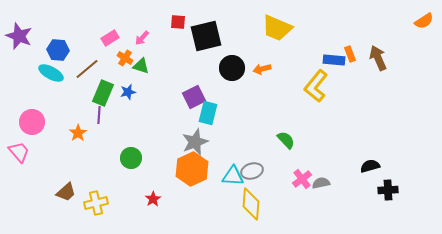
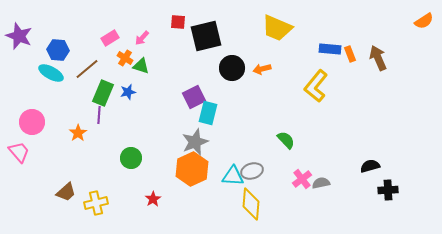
blue rectangle: moved 4 px left, 11 px up
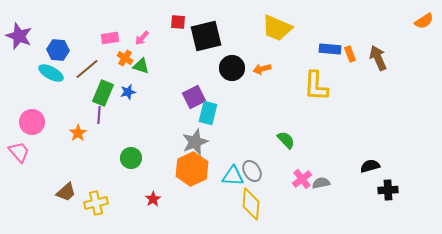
pink rectangle: rotated 24 degrees clockwise
yellow L-shape: rotated 36 degrees counterclockwise
gray ellipse: rotated 75 degrees clockwise
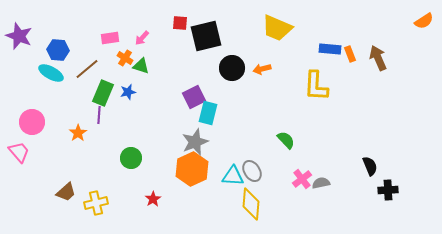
red square: moved 2 px right, 1 px down
black semicircle: rotated 84 degrees clockwise
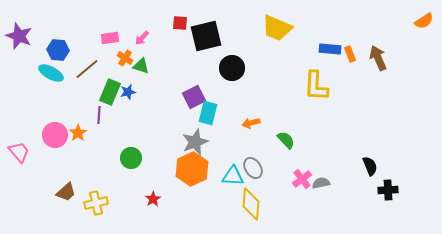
orange arrow: moved 11 px left, 54 px down
green rectangle: moved 7 px right, 1 px up
pink circle: moved 23 px right, 13 px down
gray ellipse: moved 1 px right, 3 px up
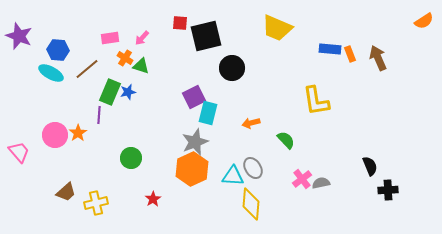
yellow L-shape: moved 15 px down; rotated 12 degrees counterclockwise
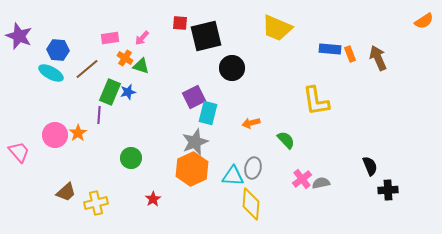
gray ellipse: rotated 45 degrees clockwise
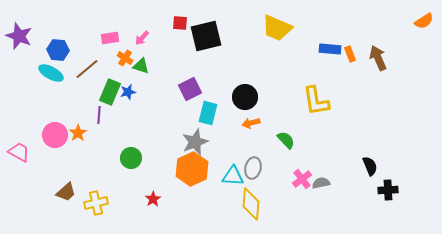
black circle: moved 13 px right, 29 px down
purple square: moved 4 px left, 8 px up
pink trapezoid: rotated 20 degrees counterclockwise
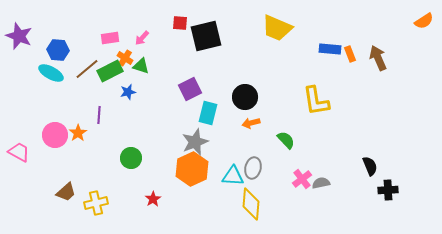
green rectangle: moved 21 px up; rotated 40 degrees clockwise
